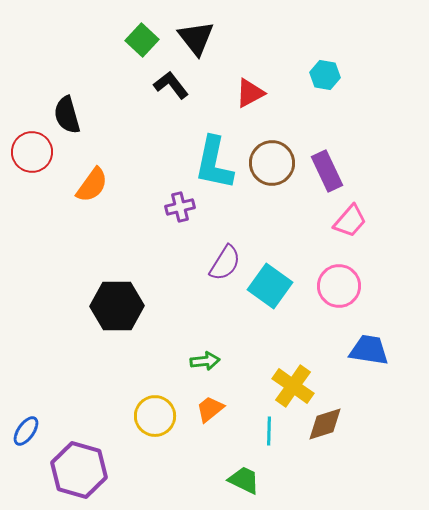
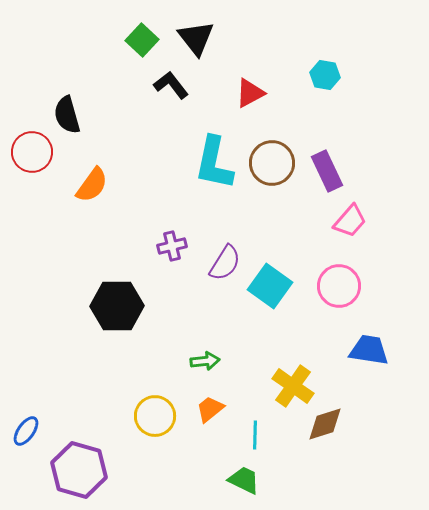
purple cross: moved 8 px left, 39 px down
cyan line: moved 14 px left, 4 px down
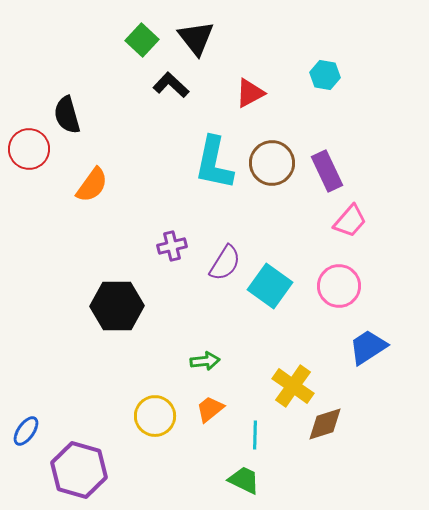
black L-shape: rotated 9 degrees counterclockwise
red circle: moved 3 px left, 3 px up
blue trapezoid: moved 1 px left, 3 px up; rotated 42 degrees counterclockwise
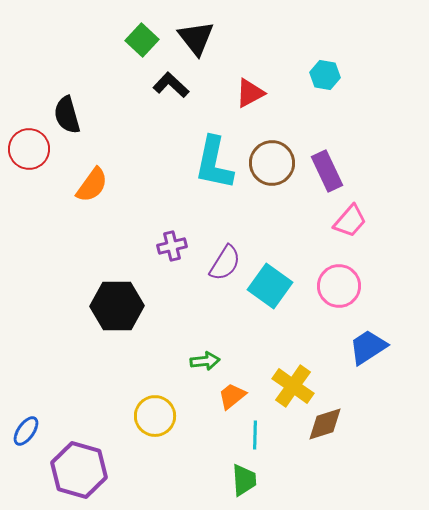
orange trapezoid: moved 22 px right, 13 px up
green trapezoid: rotated 60 degrees clockwise
